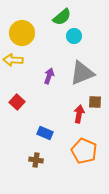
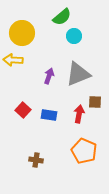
gray triangle: moved 4 px left, 1 px down
red square: moved 6 px right, 8 px down
blue rectangle: moved 4 px right, 18 px up; rotated 14 degrees counterclockwise
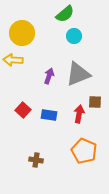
green semicircle: moved 3 px right, 3 px up
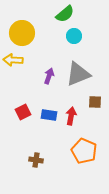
red square: moved 2 px down; rotated 21 degrees clockwise
red arrow: moved 8 px left, 2 px down
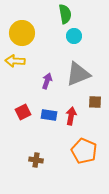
green semicircle: rotated 60 degrees counterclockwise
yellow arrow: moved 2 px right, 1 px down
purple arrow: moved 2 px left, 5 px down
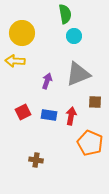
orange pentagon: moved 6 px right, 8 px up
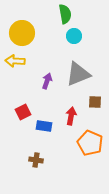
blue rectangle: moved 5 px left, 11 px down
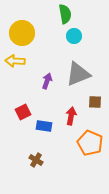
brown cross: rotated 24 degrees clockwise
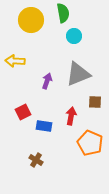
green semicircle: moved 2 px left, 1 px up
yellow circle: moved 9 px right, 13 px up
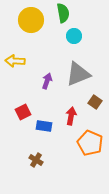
brown square: rotated 32 degrees clockwise
